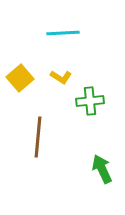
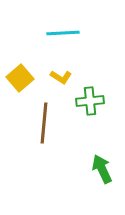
brown line: moved 6 px right, 14 px up
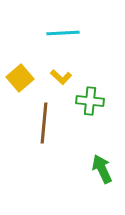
yellow L-shape: rotated 10 degrees clockwise
green cross: rotated 12 degrees clockwise
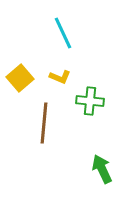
cyan line: rotated 68 degrees clockwise
yellow L-shape: moved 1 px left; rotated 20 degrees counterclockwise
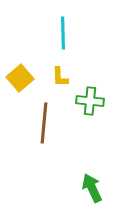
cyan line: rotated 24 degrees clockwise
yellow L-shape: rotated 65 degrees clockwise
green arrow: moved 10 px left, 19 px down
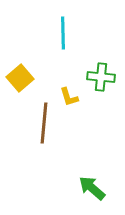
yellow L-shape: moved 9 px right, 20 px down; rotated 15 degrees counterclockwise
green cross: moved 11 px right, 24 px up
green arrow: rotated 24 degrees counterclockwise
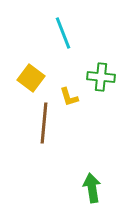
cyan line: rotated 20 degrees counterclockwise
yellow square: moved 11 px right; rotated 12 degrees counterclockwise
green arrow: rotated 40 degrees clockwise
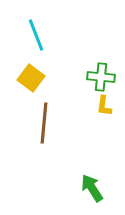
cyan line: moved 27 px left, 2 px down
yellow L-shape: moved 35 px right, 9 px down; rotated 25 degrees clockwise
green arrow: rotated 24 degrees counterclockwise
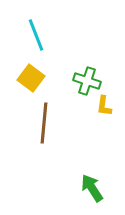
green cross: moved 14 px left, 4 px down; rotated 12 degrees clockwise
